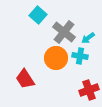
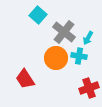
cyan arrow: rotated 24 degrees counterclockwise
cyan cross: moved 1 px left
red cross: moved 2 px up
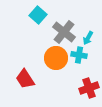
cyan cross: moved 1 px up
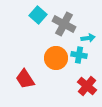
gray cross: moved 8 px up; rotated 10 degrees counterclockwise
cyan arrow: rotated 128 degrees counterclockwise
red cross: moved 2 px left, 2 px up; rotated 30 degrees counterclockwise
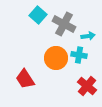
cyan arrow: moved 2 px up
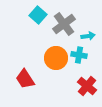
gray cross: rotated 25 degrees clockwise
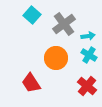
cyan square: moved 6 px left
cyan cross: moved 10 px right; rotated 21 degrees clockwise
red trapezoid: moved 6 px right, 4 px down
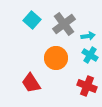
cyan square: moved 5 px down
cyan cross: moved 1 px right
red cross: rotated 18 degrees counterclockwise
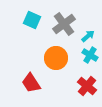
cyan square: rotated 18 degrees counterclockwise
cyan arrow: rotated 32 degrees counterclockwise
red cross: rotated 18 degrees clockwise
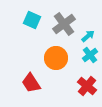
cyan cross: rotated 21 degrees clockwise
